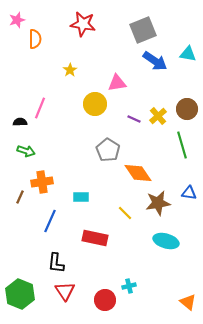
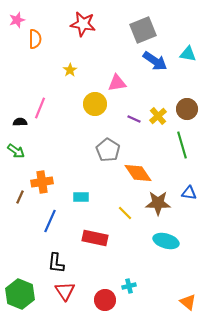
green arrow: moved 10 px left; rotated 18 degrees clockwise
brown star: rotated 10 degrees clockwise
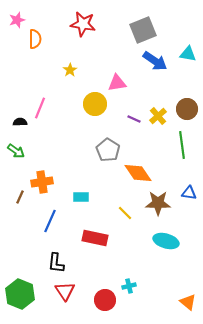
green line: rotated 8 degrees clockwise
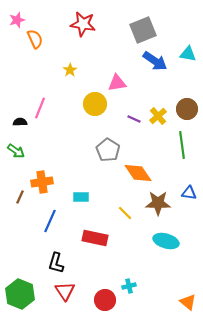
orange semicircle: rotated 24 degrees counterclockwise
black L-shape: rotated 10 degrees clockwise
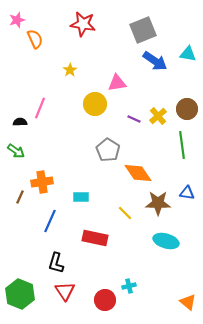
blue triangle: moved 2 px left
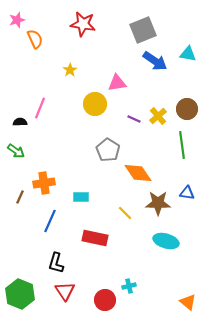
orange cross: moved 2 px right, 1 px down
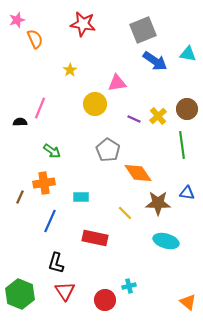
green arrow: moved 36 px right
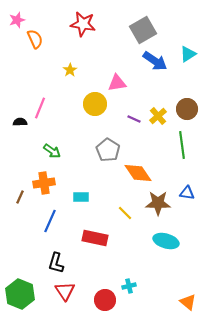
gray square: rotated 8 degrees counterclockwise
cyan triangle: rotated 42 degrees counterclockwise
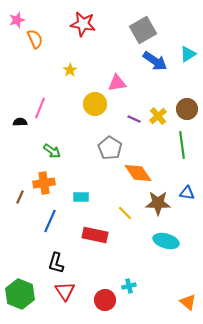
gray pentagon: moved 2 px right, 2 px up
red rectangle: moved 3 px up
